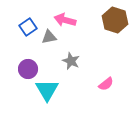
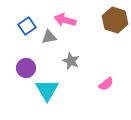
blue square: moved 1 px left, 1 px up
purple circle: moved 2 px left, 1 px up
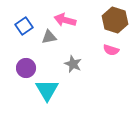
blue square: moved 3 px left
gray star: moved 2 px right, 3 px down
pink semicircle: moved 5 px right, 34 px up; rotated 56 degrees clockwise
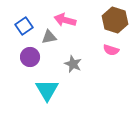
purple circle: moved 4 px right, 11 px up
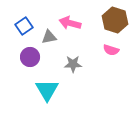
pink arrow: moved 5 px right, 3 px down
gray star: rotated 24 degrees counterclockwise
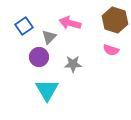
gray triangle: rotated 35 degrees counterclockwise
purple circle: moved 9 px right
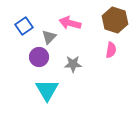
pink semicircle: rotated 98 degrees counterclockwise
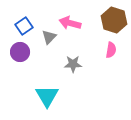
brown hexagon: moved 1 px left
purple circle: moved 19 px left, 5 px up
cyan triangle: moved 6 px down
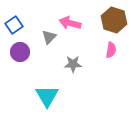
blue square: moved 10 px left, 1 px up
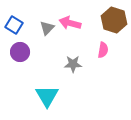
blue square: rotated 24 degrees counterclockwise
gray triangle: moved 2 px left, 9 px up
pink semicircle: moved 8 px left
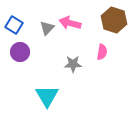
pink semicircle: moved 1 px left, 2 px down
